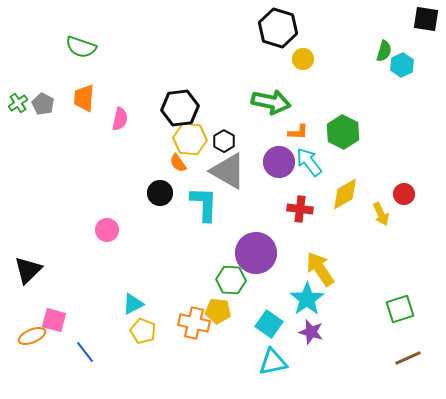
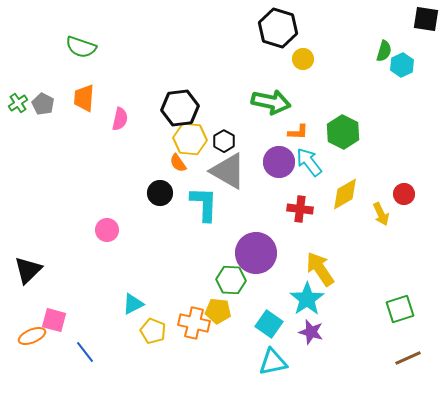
yellow pentagon at (143, 331): moved 10 px right
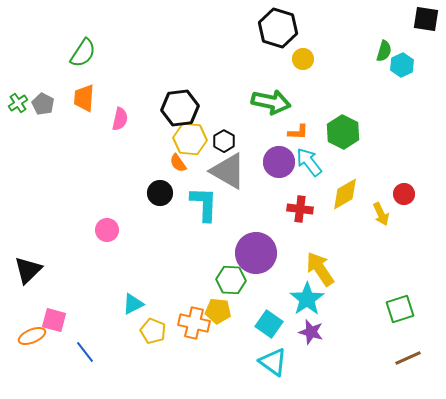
green semicircle at (81, 47): moved 2 px right, 6 px down; rotated 76 degrees counterclockwise
cyan triangle at (273, 362): rotated 48 degrees clockwise
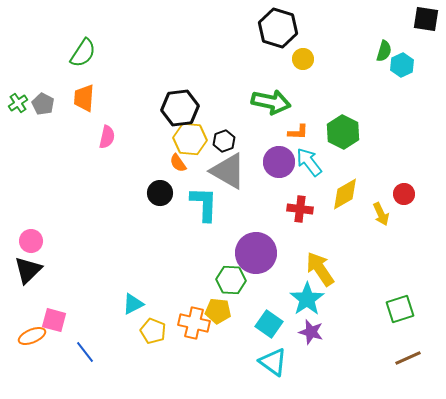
pink semicircle at (120, 119): moved 13 px left, 18 px down
black hexagon at (224, 141): rotated 10 degrees clockwise
pink circle at (107, 230): moved 76 px left, 11 px down
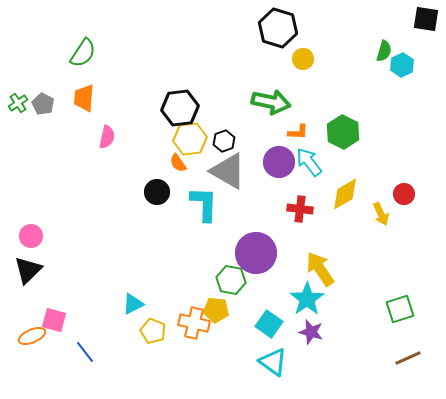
yellow hexagon at (190, 139): rotated 12 degrees counterclockwise
black circle at (160, 193): moved 3 px left, 1 px up
pink circle at (31, 241): moved 5 px up
green hexagon at (231, 280): rotated 8 degrees clockwise
yellow pentagon at (218, 311): moved 2 px left, 1 px up
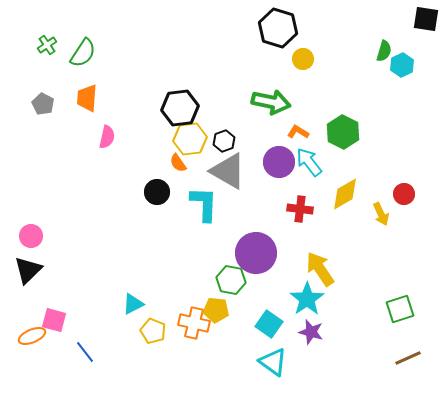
orange trapezoid at (84, 98): moved 3 px right
green cross at (18, 103): moved 29 px right, 58 px up
orange L-shape at (298, 132): rotated 150 degrees counterclockwise
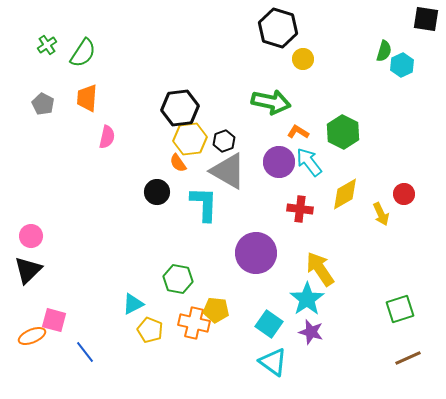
green hexagon at (231, 280): moved 53 px left, 1 px up
yellow pentagon at (153, 331): moved 3 px left, 1 px up
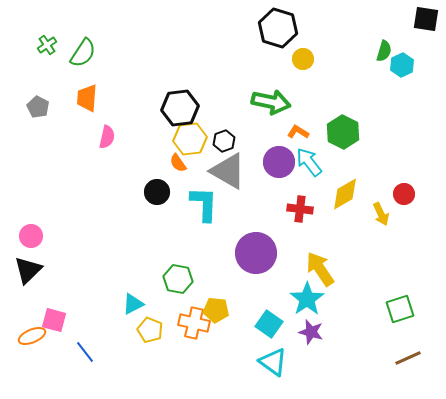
gray pentagon at (43, 104): moved 5 px left, 3 px down
